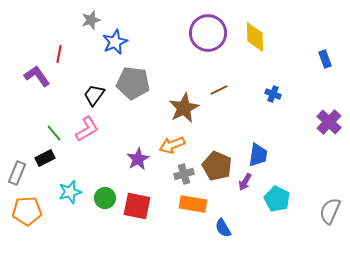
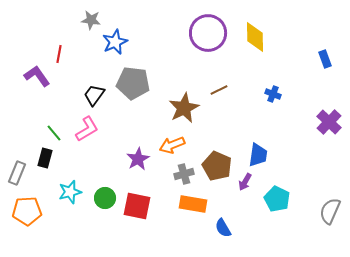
gray star: rotated 24 degrees clockwise
black rectangle: rotated 48 degrees counterclockwise
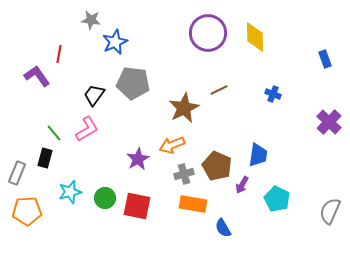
purple arrow: moved 3 px left, 3 px down
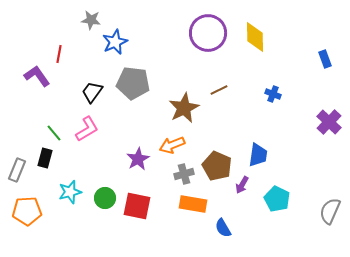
black trapezoid: moved 2 px left, 3 px up
gray rectangle: moved 3 px up
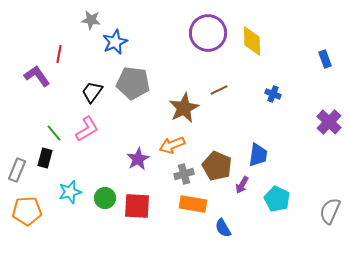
yellow diamond: moved 3 px left, 4 px down
red square: rotated 8 degrees counterclockwise
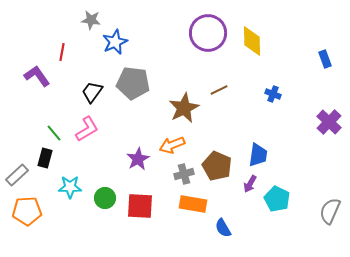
red line: moved 3 px right, 2 px up
gray rectangle: moved 5 px down; rotated 25 degrees clockwise
purple arrow: moved 8 px right, 1 px up
cyan star: moved 5 px up; rotated 15 degrees clockwise
red square: moved 3 px right
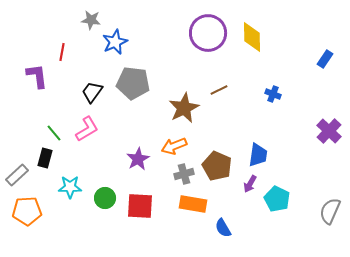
yellow diamond: moved 4 px up
blue rectangle: rotated 54 degrees clockwise
purple L-shape: rotated 28 degrees clockwise
purple cross: moved 9 px down
orange arrow: moved 2 px right, 1 px down
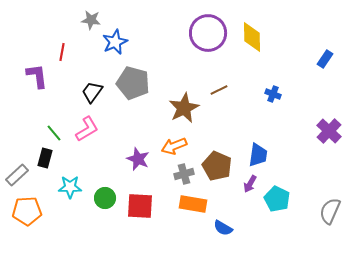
gray pentagon: rotated 8 degrees clockwise
purple star: rotated 20 degrees counterclockwise
blue semicircle: rotated 30 degrees counterclockwise
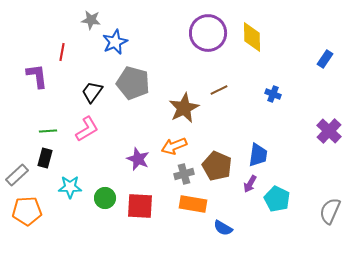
green line: moved 6 px left, 2 px up; rotated 54 degrees counterclockwise
